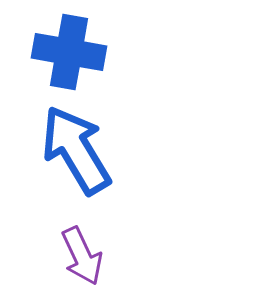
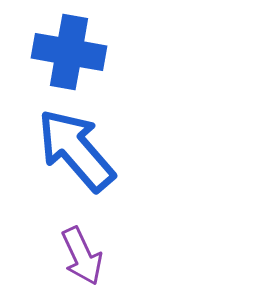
blue arrow: rotated 10 degrees counterclockwise
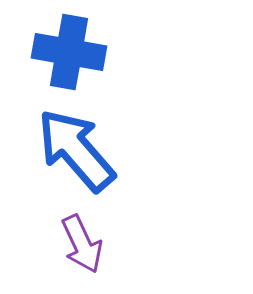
purple arrow: moved 12 px up
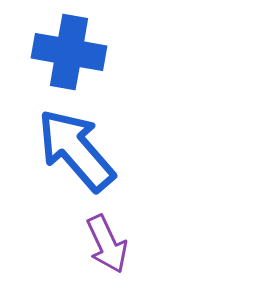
purple arrow: moved 25 px right
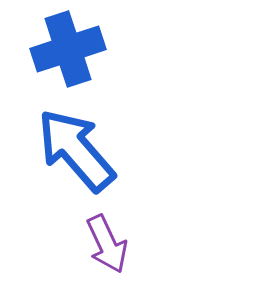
blue cross: moved 1 px left, 3 px up; rotated 28 degrees counterclockwise
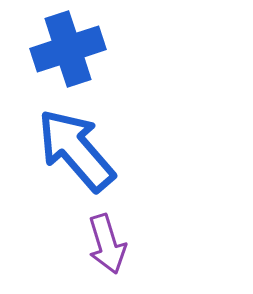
purple arrow: rotated 8 degrees clockwise
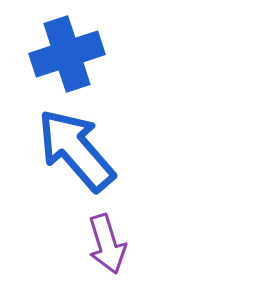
blue cross: moved 1 px left, 5 px down
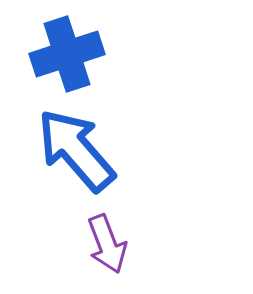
purple arrow: rotated 4 degrees counterclockwise
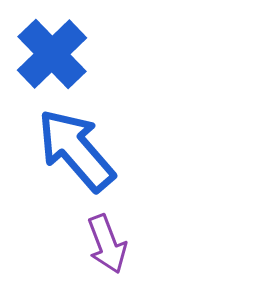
blue cross: moved 15 px left; rotated 26 degrees counterclockwise
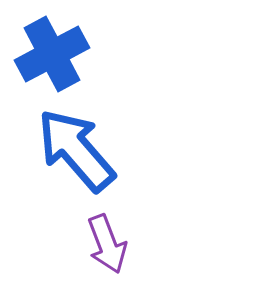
blue cross: rotated 16 degrees clockwise
